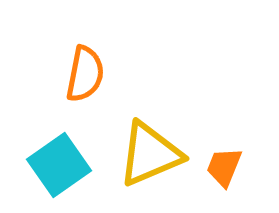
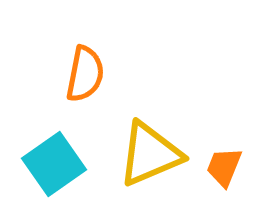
cyan square: moved 5 px left, 1 px up
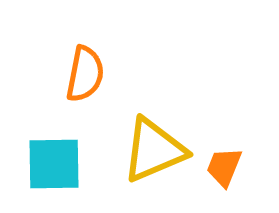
yellow triangle: moved 4 px right, 4 px up
cyan square: rotated 34 degrees clockwise
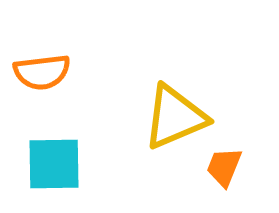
orange semicircle: moved 43 px left, 2 px up; rotated 72 degrees clockwise
yellow triangle: moved 21 px right, 33 px up
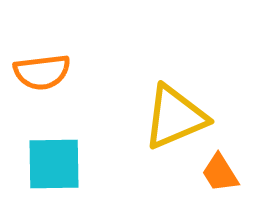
orange trapezoid: moved 4 px left, 6 px down; rotated 54 degrees counterclockwise
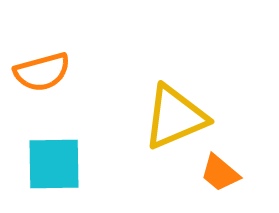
orange semicircle: rotated 8 degrees counterclockwise
orange trapezoid: rotated 18 degrees counterclockwise
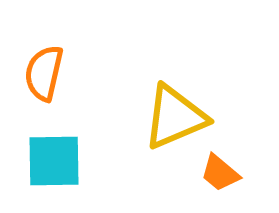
orange semicircle: moved 2 px right, 1 px down; rotated 118 degrees clockwise
cyan square: moved 3 px up
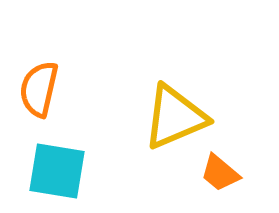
orange semicircle: moved 5 px left, 16 px down
cyan square: moved 3 px right, 10 px down; rotated 10 degrees clockwise
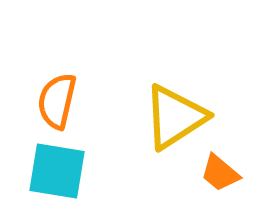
orange semicircle: moved 18 px right, 12 px down
yellow triangle: rotated 10 degrees counterclockwise
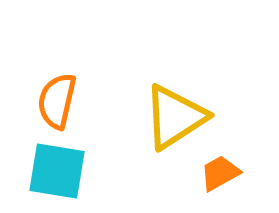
orange trapezoid: rotated 111 degrees clockwise
